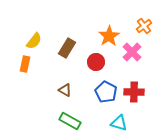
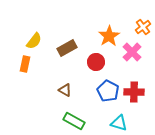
orange cross: moved 1 px left, 1 px down
brown rectangle: rotated 30 degrees clockwise
blue pentagon: moved 2 px right, 1 px up
green rectangle: moved 4 px right
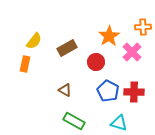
orange cross: rotated 35 degrees clockwise
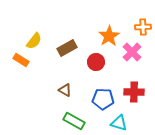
orange rectangle: moved 4 px left, 4 px up; rotated 70 degrees counterclockwise
blue pentagon: moved 5 px left, 8 px down; rotated 25 degrees counterclockwise
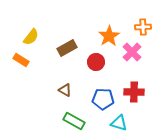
yellow semicircle: moved 3 px left, 4 px up
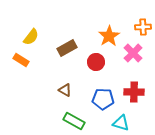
pink cross: moved 1 px right, 1 px down
cyan triangle: moved 2 px right
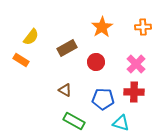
orange star: moved 7 px left, 9 px up
pink cross: moved 3 px right, 11 px down
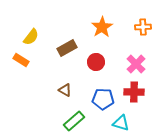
green rectangle: rotated 70 degrees counterclockwise
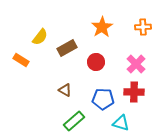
yellow semicircle: moved 9 px right
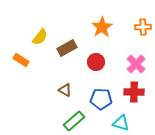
blue pentagon: moved 2 px left
